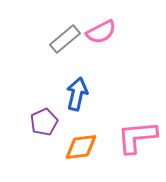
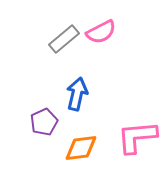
gray rectangle: moved 1 px left
orange diamond: moved 1 px down
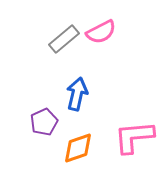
pink L-shape: moved 3 px left
orange diamond: moved 3 px left; rotated 12 degrees counterclockwise
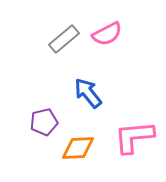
pink semicircle: moved 6 px right, 2 px down
blue arrow: moved 11 px right, 1 px up; rotated 52 degrees counterclockwise
purple pentagon: rotated 12 degrees clockwise
orange diamond: rotated 16 degrees clockwise
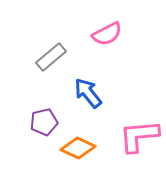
gray rectangle: moved 13 px left, 18 px down
pink L-shape: moved 5 px right, 1 px up
orange diamond: rotated 28 degrees clockwise
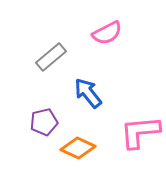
pink semicircle: moved 1 px up
pink L-shape: moved 1 px right, 4 px up
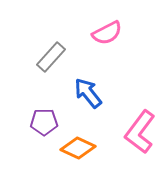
gray rectangle: rotated 8 degrees counterclockwise
purple pentagon: rotated 12 degrees clockwise
pink L-shape: rotated 48 degrees counterclockwise
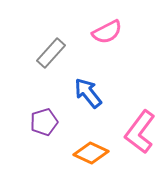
pink semicircle: moved 1 px up
gray rectangle: moved 4 px up
purple pentagon: rotated 16 degrees counterclockwise
orange diamond: moved 13 px right, 5 px down
